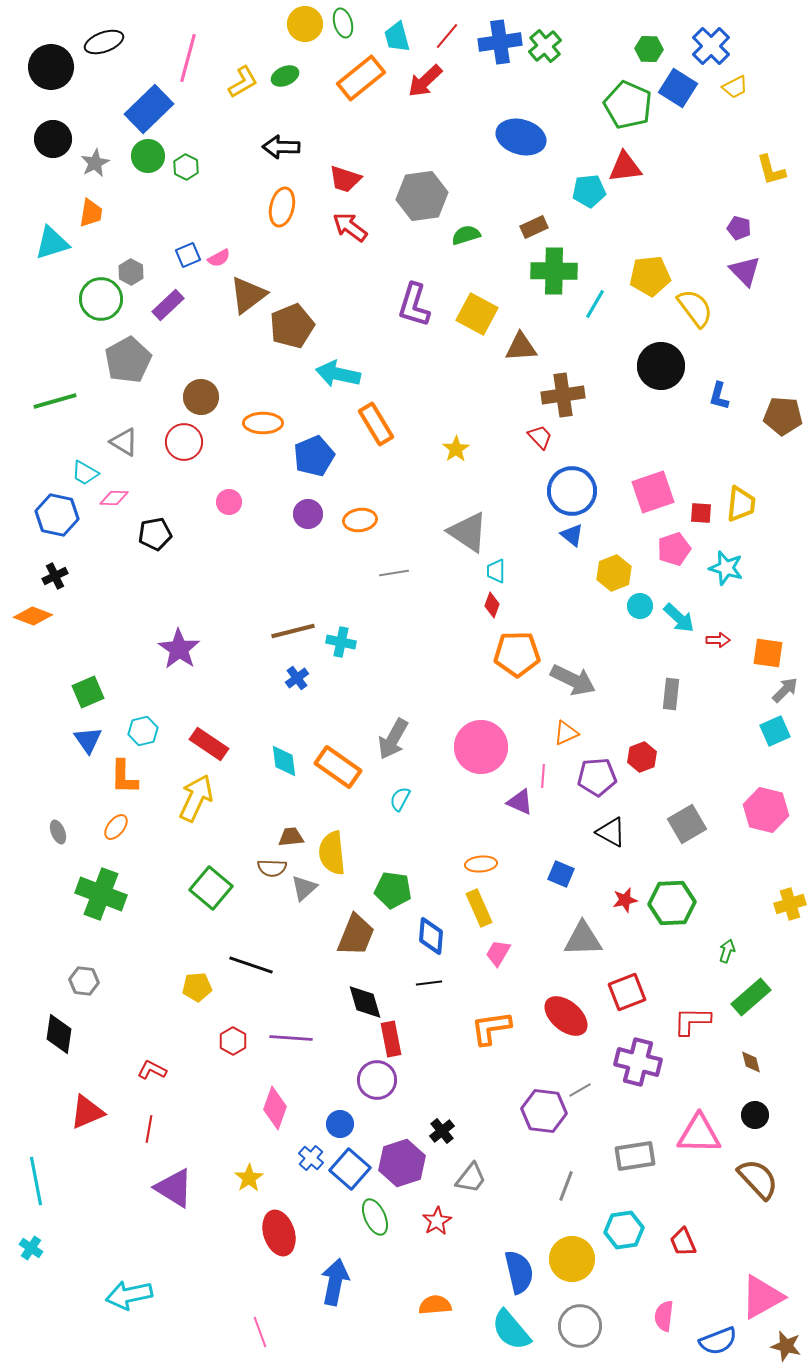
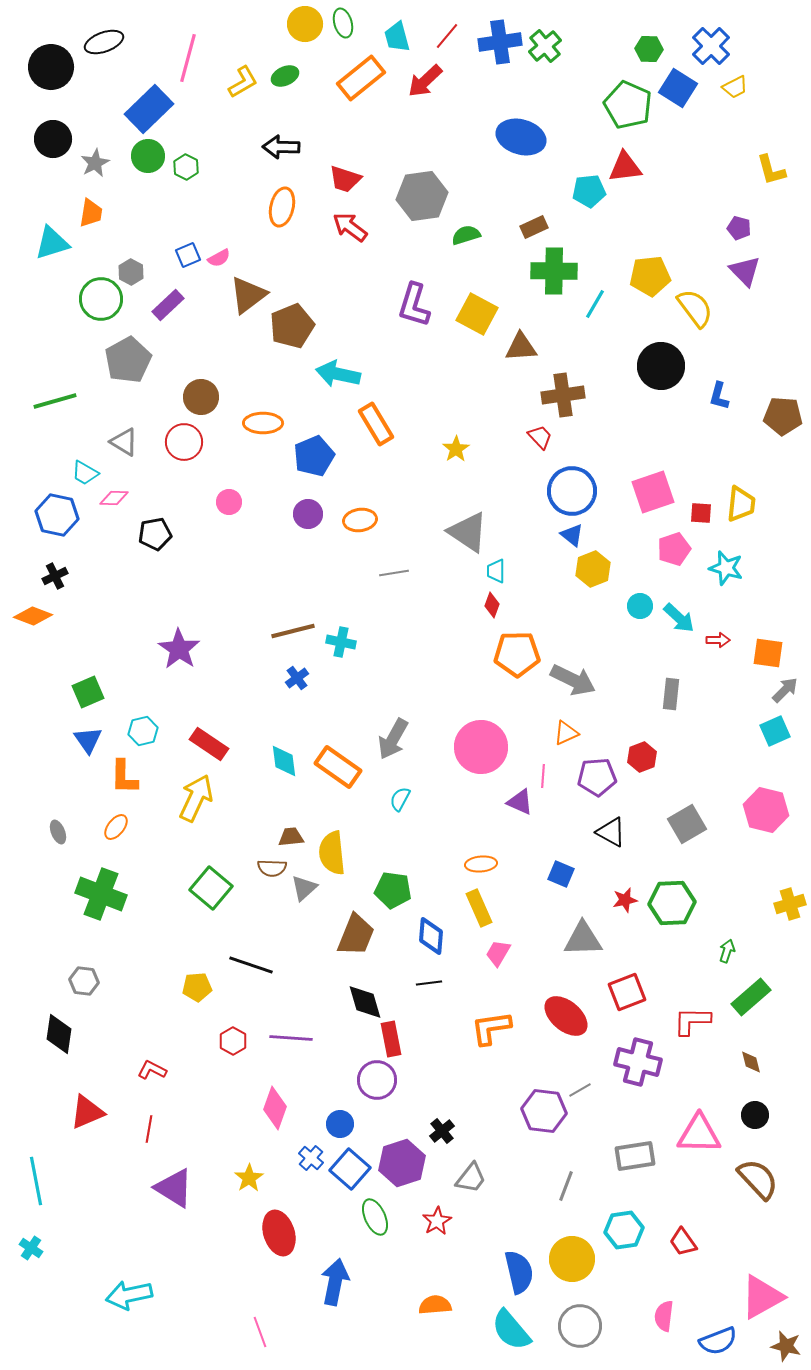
yellow hexagon at (614, 573): moved 21 px left, 4 px up
red trapezoid at (683, 1242): rotated 12 degrees counterclockwise
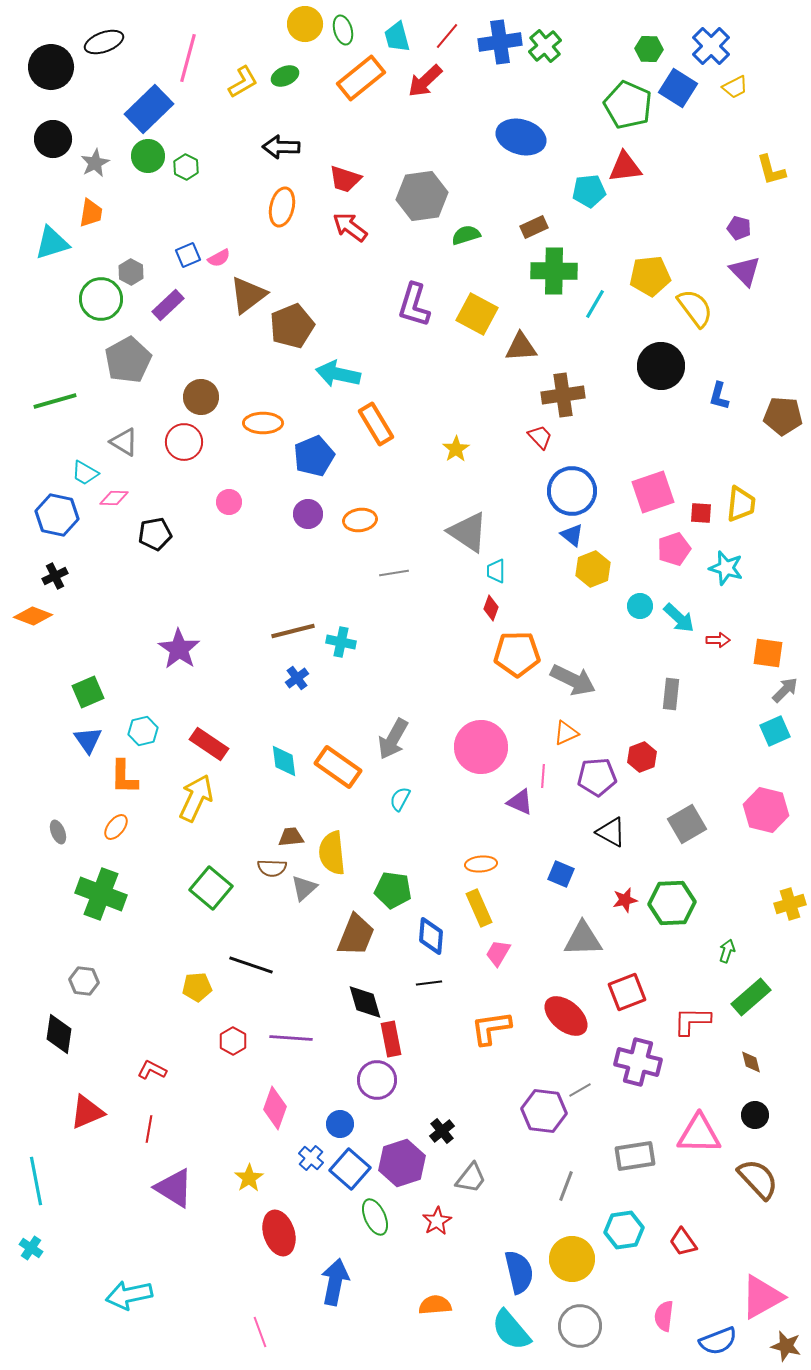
green ellipse at (343, 23): moved 7 px down
red diamond at (492, 605): moved 1 px left, 3 px down
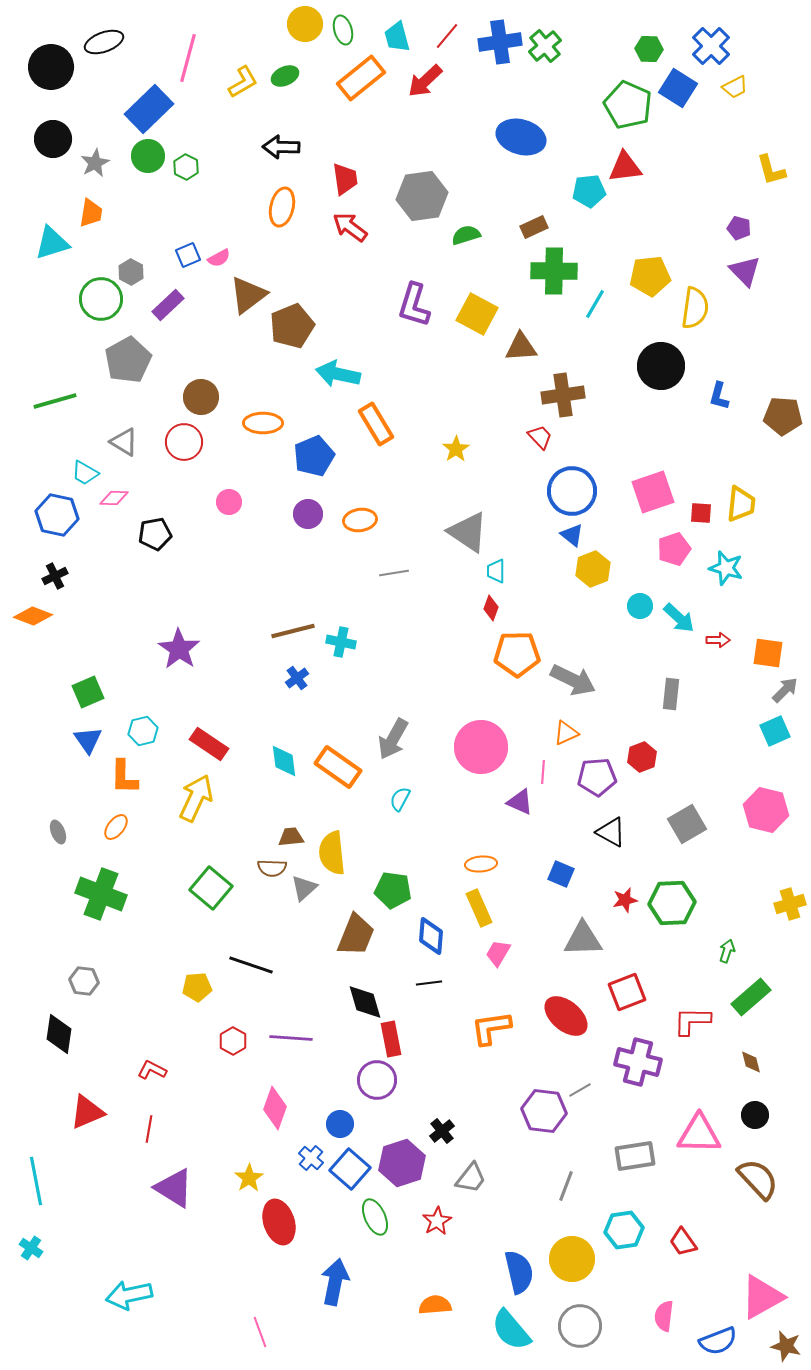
red trapezoid at (345, 179): rotated 116 degrees counterclockwise
yellow semicircle at (695, 308): rotated 45 degrees clockwise
pink line at (543, 776): moved 4 px up
red ellipse at (279, 1233): moved 11 px up
